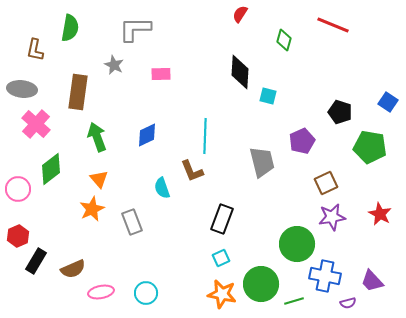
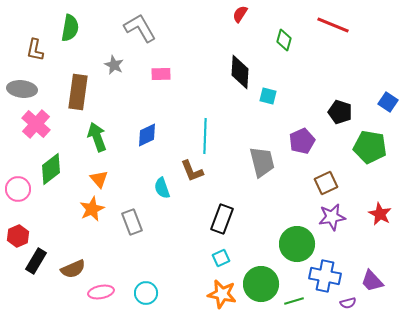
gray L-shape at (135, 29): moved 5 px right, 1 px up; rotated 60 degrees clockwise
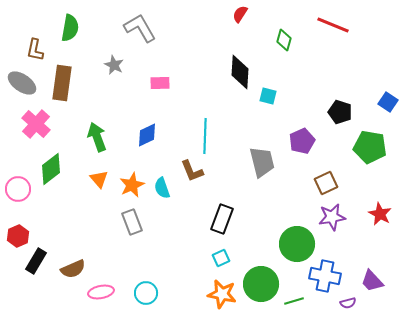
pink rectangle at (161, 74): moved 1 px left, 9 px down
gray ellipse at (22, 89): moved 6 px up; rotated 28 degrees clockwise
brown rectangle at (78, 92): moved 16 px left, 9 px up
orange star at (92, 209): moved 40 px right, 24 px up
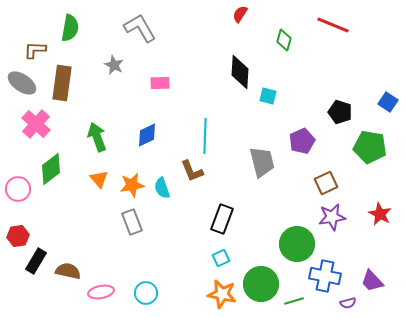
brown L-shape at (35, 50): rotated 80 degrees clockwise
orange star at (132, 185): rotated 15 degrees clockwise
red hexagon at (18, 236): rotated 15 degrees clockwise
brown semicircle at (73, 269): moved 5 px left, 2 px down; rotated 145 degrees counterclockwise
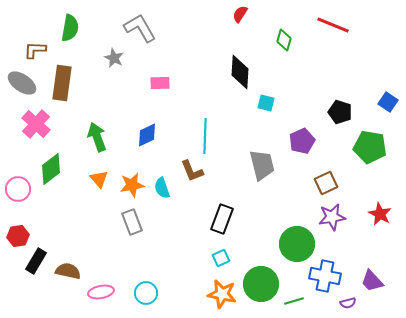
gray star at (114, 65): moved 7 px up
cyan square at (268, 96): moved 2 px left, 7 px down
gray trapezoid at (262, 162): moved 3 px down
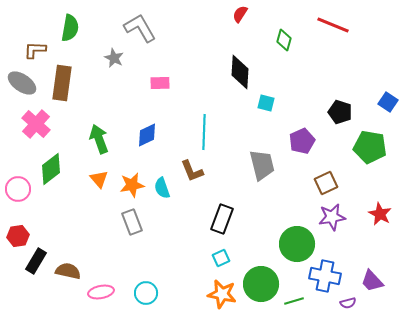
cyan line at (205, 136): moved 1 px left, 4 px up
green arrow at (97, 137): moved 2 px right, 2 px down
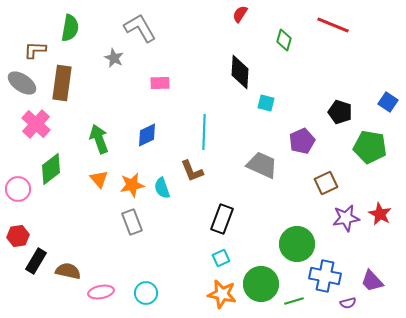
gray trapezoid at (262, 165): rotated 52 degrees counterclockwise
purple star at (332, 217): moved 14 px right, 1 px down
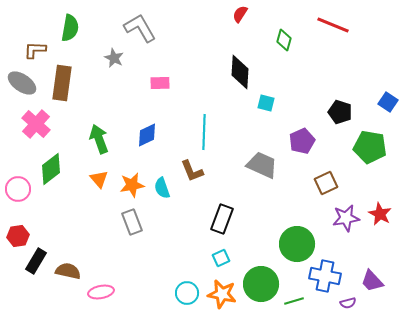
cyan circle at (146, 293): moved 41 px right
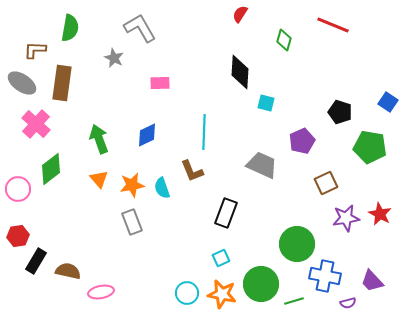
black rectangle at (222, 219): moved 4 px right, 6 px up
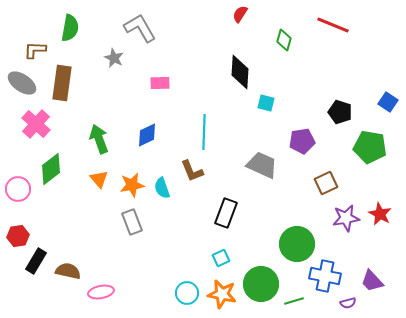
purple pentagon at (302, 141): rotated 15 degrees clockwise
